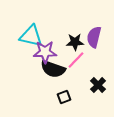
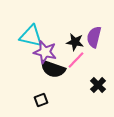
black star: rotated 12 degrees clockwise
purple star: rotated 15 degrees clockwise
black square: moved 23 px left, 3 px down
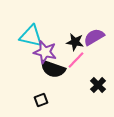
purple semicircle: rotated 45 degrees clockwise
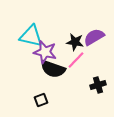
black cross: rotated 28 degrees clockwise
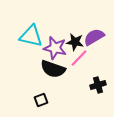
purple star: moved 10 px right, 4 px up
pink line: moved 3 px right, 2 px up
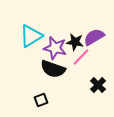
cyan triangle: rotated 45 degrees counterclockwise
pink line: moved 2 px right, 1 px up
black cross: rotated 28 degrees counterclockwise
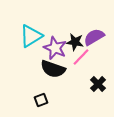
purple star: rotated 10 degrees clockwise
black cross: moved 1 px up
